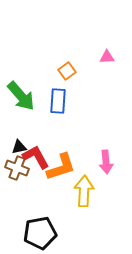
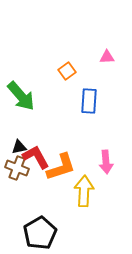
blue rectangle: moved 31 px right
black pentagon: rotated 20 degrees counterclockwise
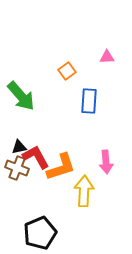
black pentagon: rotated 8 degrees clockwise
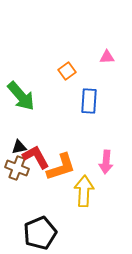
pink arrow: rotated 10 degrees clockwise
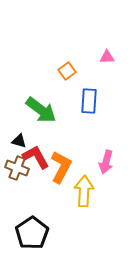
green arrow: moved 20 px right, 14 px down; rotated 12 degrees counterclockwise
black triangle: moved 6 px up; rotated 28 degrees clockwise
pink arrow: rotated 10 degrees clockwise
orange L-shape: rotated 44 degrees counterclockwise
black pentagon: moved 8 px left; rotated 12 degrees counterclockwise
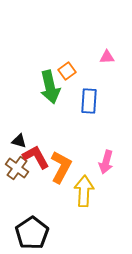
green arrow: moved 9 px right, 23 px up; rotated 40 degrees clockwise
brown cross: rotated 15 degrees clockwise
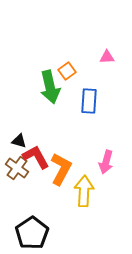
orange L-shape: moved 2 px down
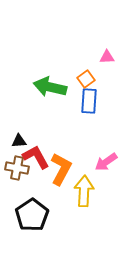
orange square: moved 19 px right, 8 px down
green arrow: rotated 116 degrees clockwise
black triangle: rotated 21 degrees counterclockwise
pink arrow: rotated 40 degrees clockwise
brown cross: rotated 25 degrees counterclockwise
black pentagon: moved 18 px up
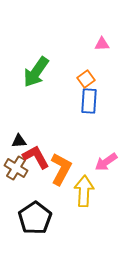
pink triangle: moved 5 px left, 13 px up
green arrow: moved 14 px left, 15 px up; rotated 68 degrees counterclockwise
brown cross: moved 1 px left; rotated 20 degrees clockwise
black pentagon: moved 3 px right, 3 px down
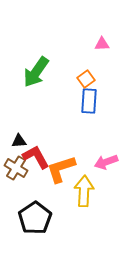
pink arrow: rotated 15 degrees clockwise
orange L-shape: rotated 136 degrees counterclockwise
